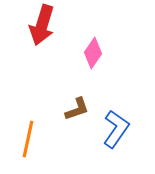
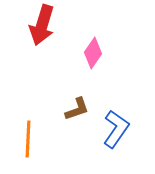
orange line: rotated 9 degrees counterclockwise
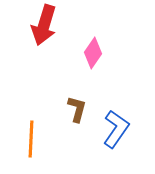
red arrow: moved 2 px right
brown L-shape: rotated 56 degrees counterclockwise
orange line: moved 3 px right
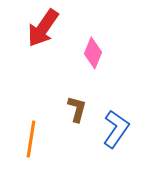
red arrow: moved 1 px left, 3 px down; rotated 18 degrees clockwise
pink diamond: rotated 12 degrees counterclockwise
orange line: rotated 6 degrees clockwise
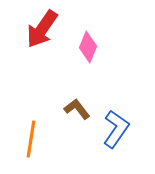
red arrow: moved 1 px left, 1 px down
pink diamond: moved 5 px left, 6 px up
brown L-shape: rotated 52 degrees counterclockwise
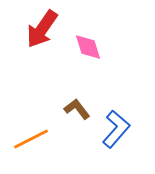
pink diamond: rotated 40 degrees counterclockwise
blue L-shape: rotated 6 degrees clockwise
orange line: rotated 54 degrees clockwise
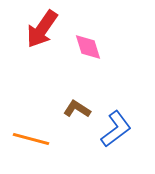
brown L-shape: rotated 20 degrees counterclockwise
blue L-shape: rotated 12 degrees clockwise
orange line: rotated 42 degrees clockwise
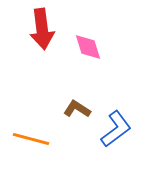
red arrow: rotated 42 degrees counterclockwise
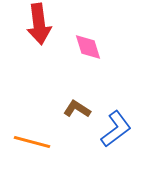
red arrow: moved 3 px left, 5 px up
orange line: moved 1 px right, 3 px down
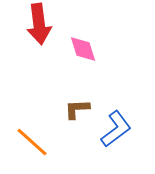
pink diamond: moved 5 px left, 2 px down
brown L-shape: rotated 36 degrees counterclockwise
orange line: rotated 27 degrees clockwise
